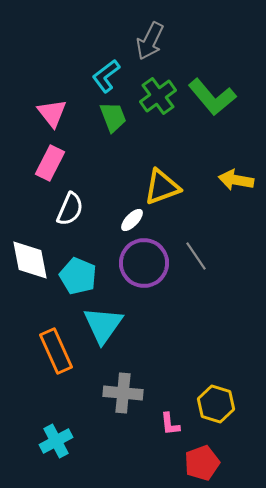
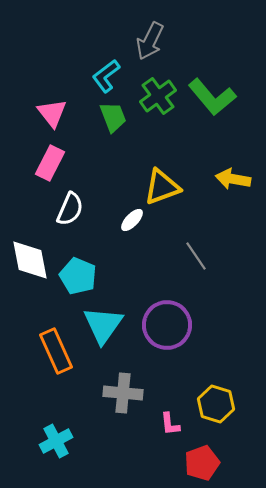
yellow arrow: moved 3 px left, 1 px up
purple circle: moved 23 px right, 62 px down
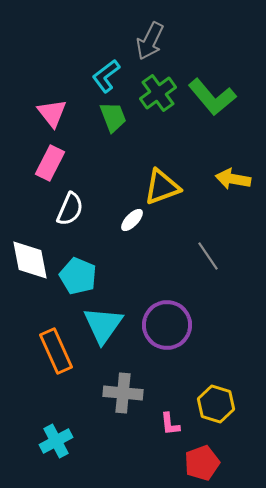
green cross: moved 3 px up
gray line: moved 12 px right
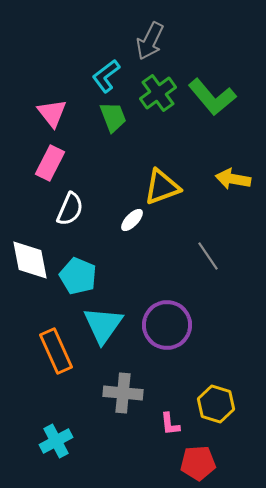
red pentagon: moved 4 px left; rotated 16 degrees clockwise
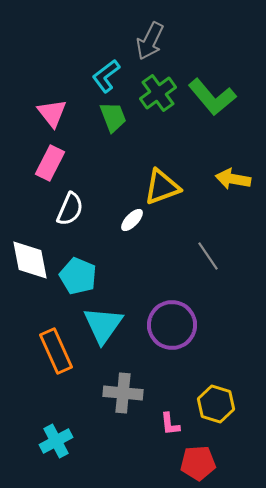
purple circle: moved 5 px right
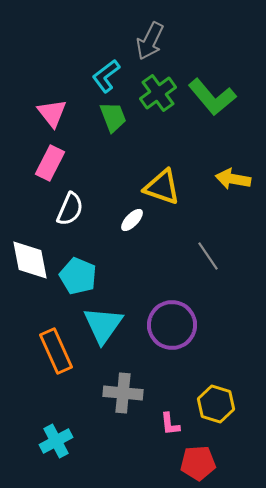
yellow triangle: rotated 39 degrees clockwise
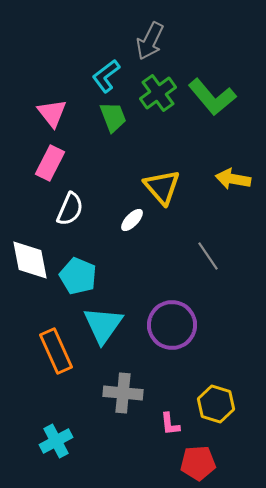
yellow triangle: rotated 30 degrees clockwise
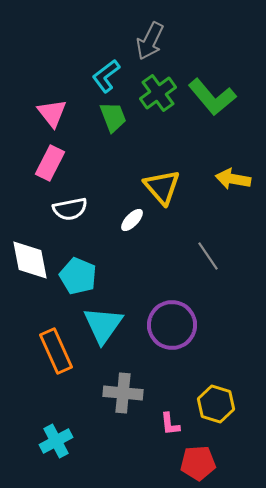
white semicircle: rotated 56 degrees clockwise
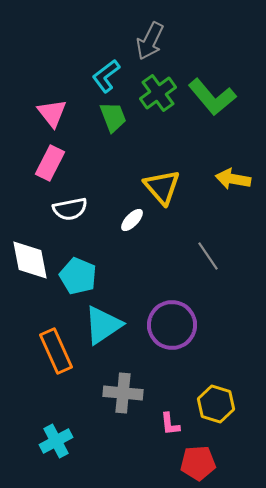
cyan triangle: rotated 21 degrees clockwise
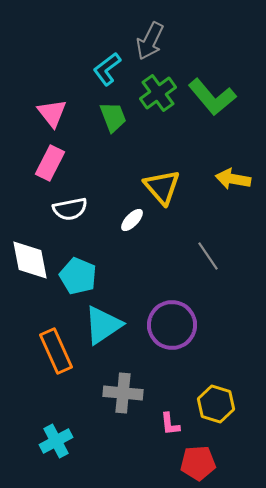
cyan L-shape: moved 1 px right, 7 px up
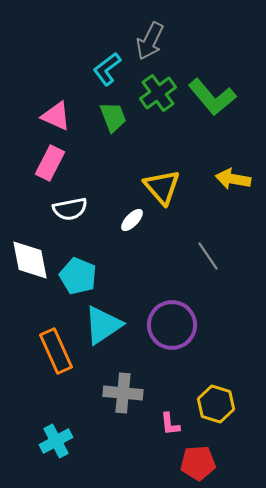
pink triangle: moved 4 px right, 3 px down; rotated 28 degrees counterclockwise
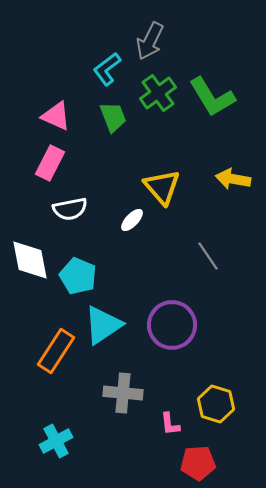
green L-shape: rotated 9 degrees clockwise
orange rectangle: rotated 57 degrees clockwise
